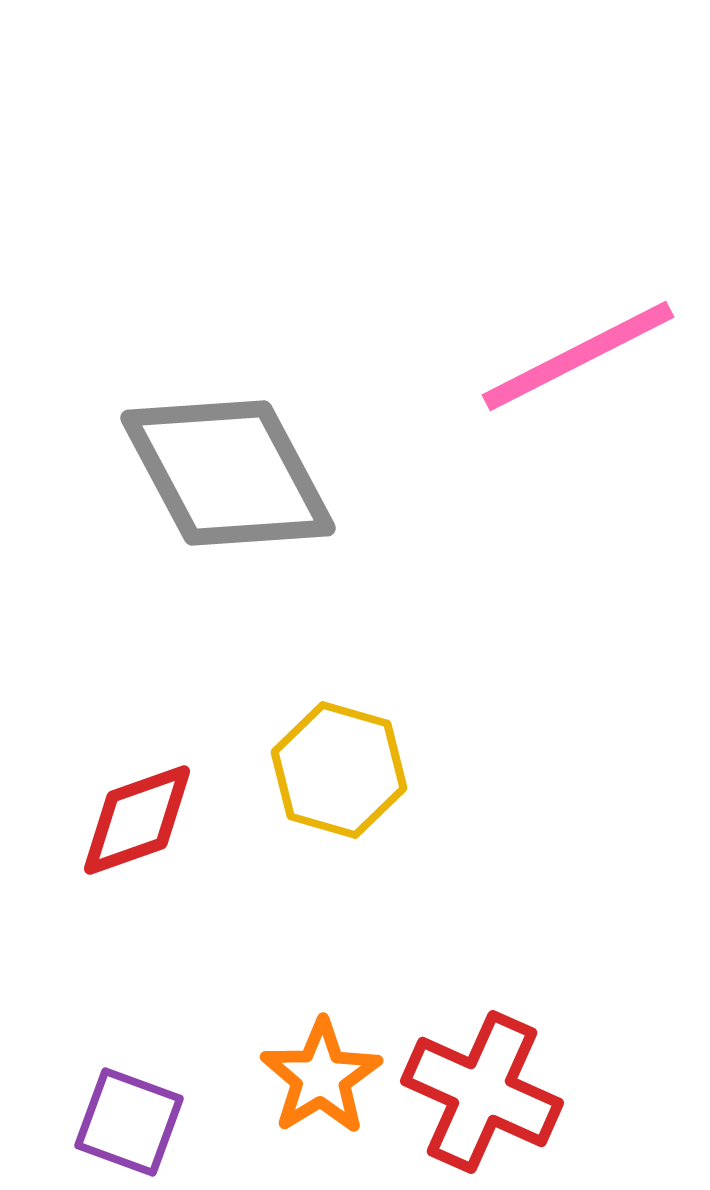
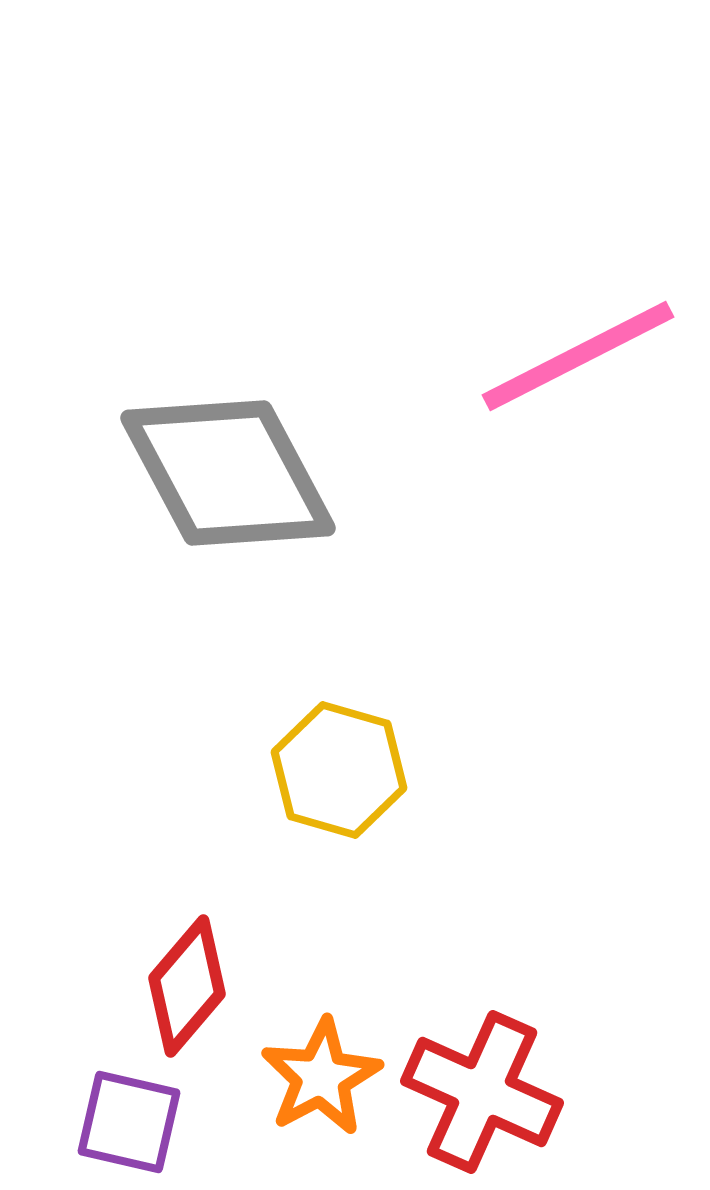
red diamond: moved 50 px right, 166 px down; rotated 30 degrees counterclockwise
orange star: rotated 4 degrees clockwise
purple square: rotated 7 degrees counterclockwise
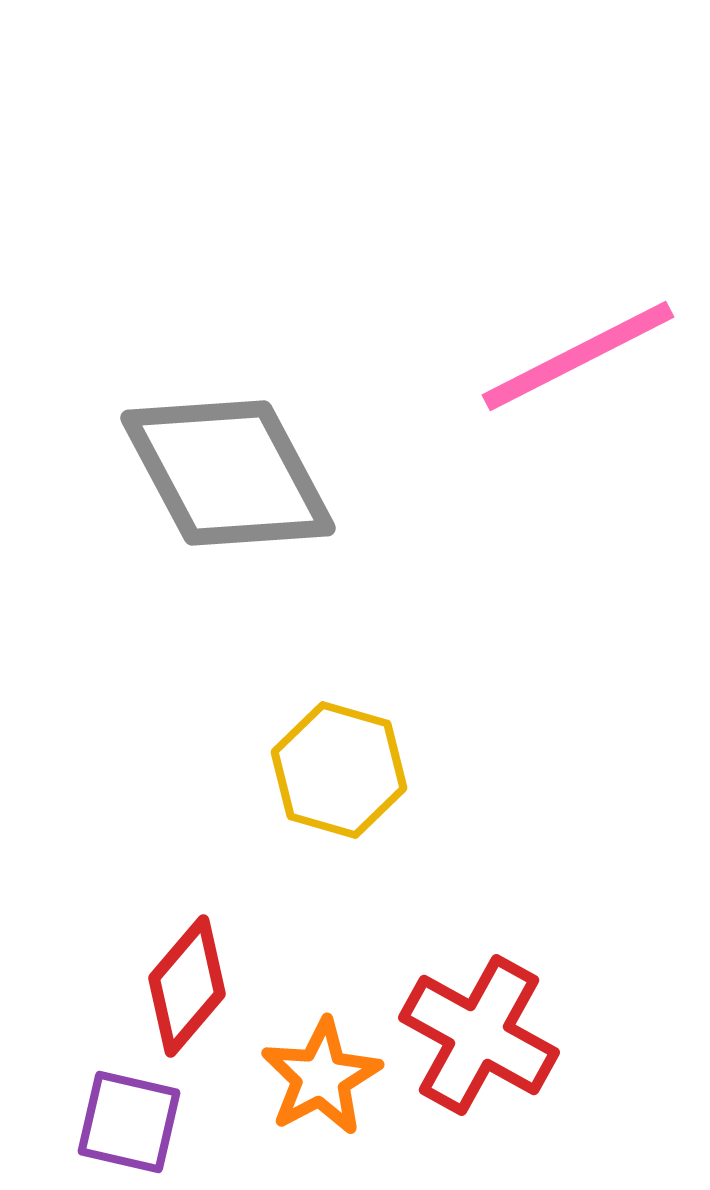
red cross: moved 3 px left, 57 px up; rotated 5 degrees clockwise
